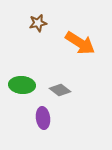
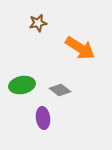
orange arrow: moved 5 px down
green ellipse: rotated 15 degrees counterclockwise
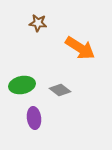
brown star: rotated 18 degrees clockwise
purple ellipse: moved 9 px left
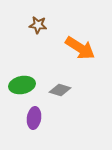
brown star: moved 2 px down
gray diamond: rotated 20 degrees counterclockwise
purple ellipse: rotated 15 degrees clockwise
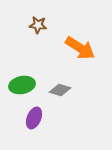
purple ellipse: rotated 15 degrees clockwise
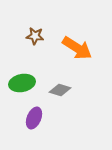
brown star: moved 3 px left, 11 px down
orange arrow: moved 3 px left
green ellipse: moved 2 px up
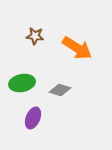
purple ellipse: moved 1 px left
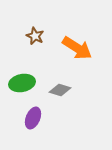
brown star: rotated 18 degrees clockwise
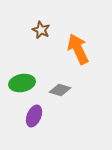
brown star: moved 6 px right, 6 px up
orange arrow: moved 1 px right, 1 px down; rotated 148 degrees counterclockwise
purple ellipse: moved 1 px right, 2 px up
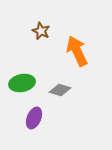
brown star: moved 1 px down
orange arrow: moved 1 px left, 2 px down
purple ellipse: moved 2 px down
